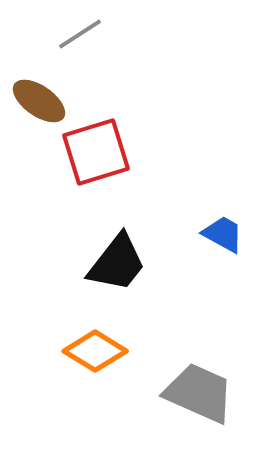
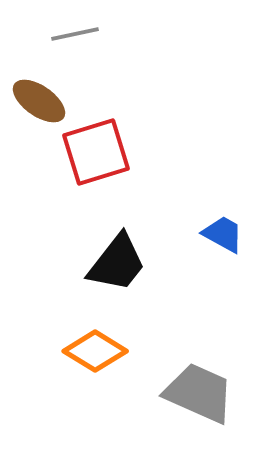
gray line: moved 5 px left; rotated 21 degrees clockwise
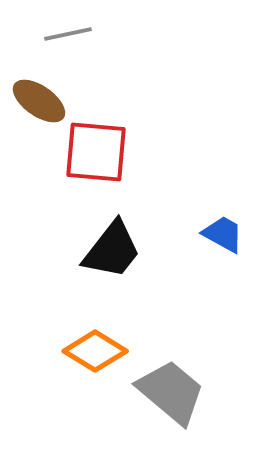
gray line: moved 7 px left
red square: rotated 22 degrees clockwise
black trapezoid: moved 5 px left, 13 px up
gray trapezoid: moved 28 px left, 1 px up; rotated 16 degrees clockwise
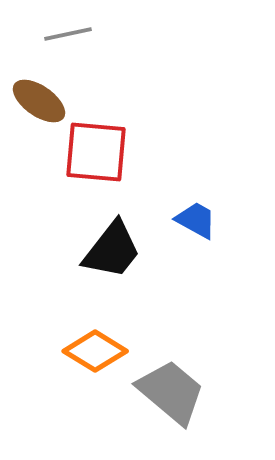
blue trapezoid: moved 27 px left, 14 px up
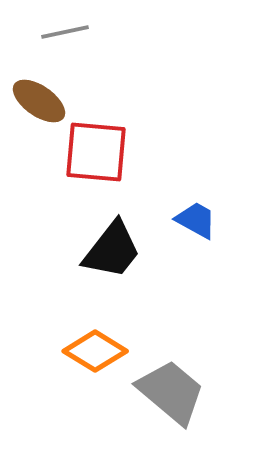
gray line: moved 3 px left, 2 px up
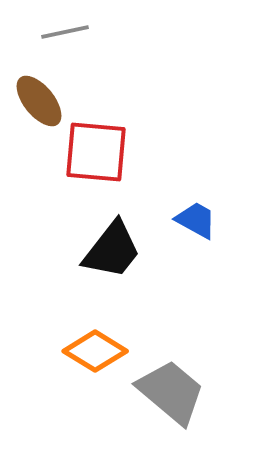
brown ellipse: rotated 16 degrees clockwise
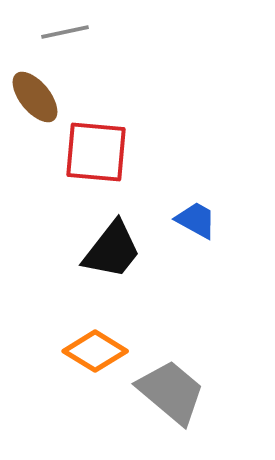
brown ellipse: moved 4 px left, 4 px up
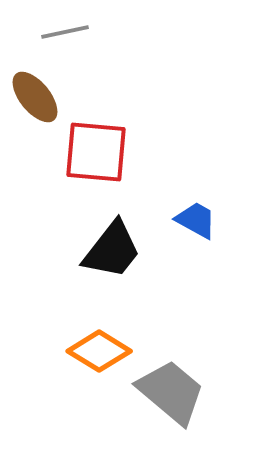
orange diamond: moved 4 px right
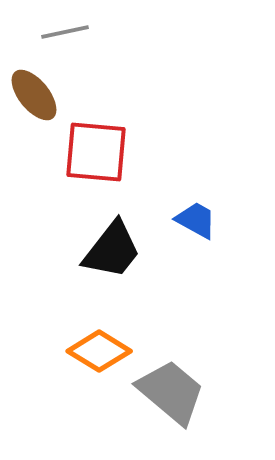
brown ellipse: moved 1 px left, 2 px up
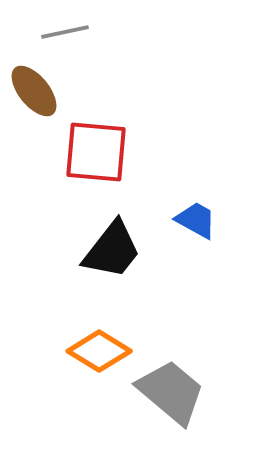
brown ellipse: moved 4 px up
